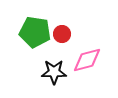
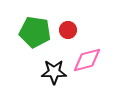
red circle: moved 6 px right, 4 px up
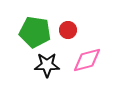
black star: moved 7 px left, 7 px up
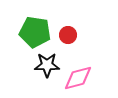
red circle: moved 5 px down
pink diamond: moved 9 px left, 18 px down
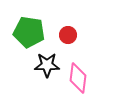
green pentagon: moved 6 px left
pink diamond: rotated 68 degrees counterclockwise
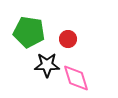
red circle: moved 4 px down
pink diamond: moved 2 px left; rotated 24 degrees counterclockwise
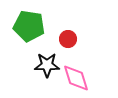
green pentagon: moved 6 px up
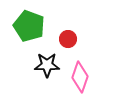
green pentagon: rotated 12 degrees clockwise
pink diamond: moved 4 px right, 1 px up; rotated 36 degrees clockwise
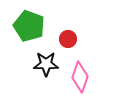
black star: moved 1 px left, 1 px up
